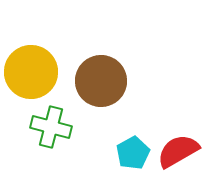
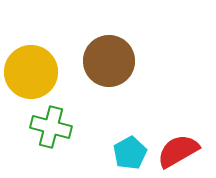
brown circle: moved 8 px right, 20 px up
cyan pentagon: moved 3 px left
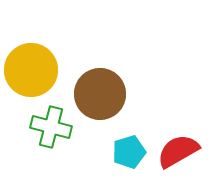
brown circle: moved 9 px left, 33 px down
yellow circle: moved 2 px up
cyan pentagon: moved 1 px left, 1 px up; rotated 12 degrees clockwise
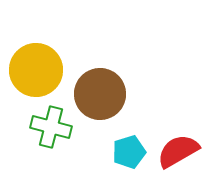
yellow circle: moved 5 px right
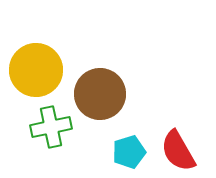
green cross: rotated 27 degrees counterclockwise
red semicircle: rotated 90 degrees counterclockwise
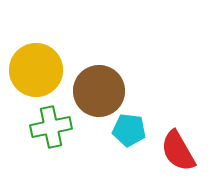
brown circle: moved 1 px left, 3 px up
cyan pentagon: moved 22 px up; rotated 24 degrees clockwise
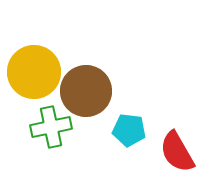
yellow circle: moved 2 px left, 2 px down
brown circle: moved 13 px left
red semicircle: moved 1 px left, 1 px down
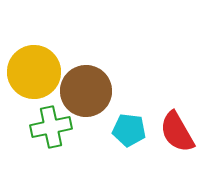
red semicircle: moved 20 px up
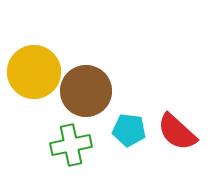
green cross: moved 20 px right, 18 px down
red semicircle: rotated 18 degrees counterclockwise
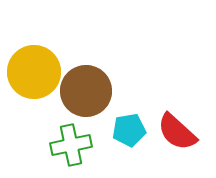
cyan pentagon: rotated 16 degrees counterclockwise
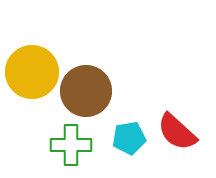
yellow circle: moved 2 px left
cyan pentagon: moved 8 px down
green cross: rotated 12 degrees clockwise
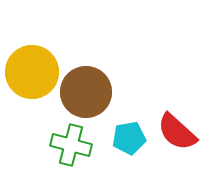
brown circle: moved 1 px down
green cross: rotated 15 degrees clockwise
